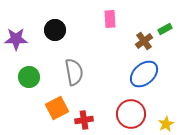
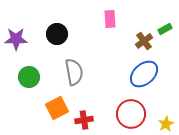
black circle: moved 2 px right, 4 px down
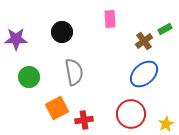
black circle: moved 5 px right, 2 px up
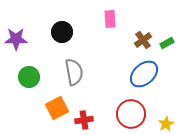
green rectangle: moved 2 px right, 14 px down
brown cross: moved 1 px left, 1 px up
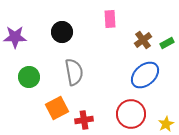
purple star: moved 1 px left, 2 px up
blue ellipse: moved 1 px right, 1 px down
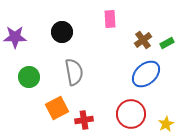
blue ellipse: moved 1 px right, 1 px up
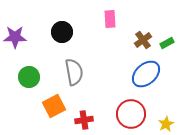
orange square: moved 3 px left, 2 px up
